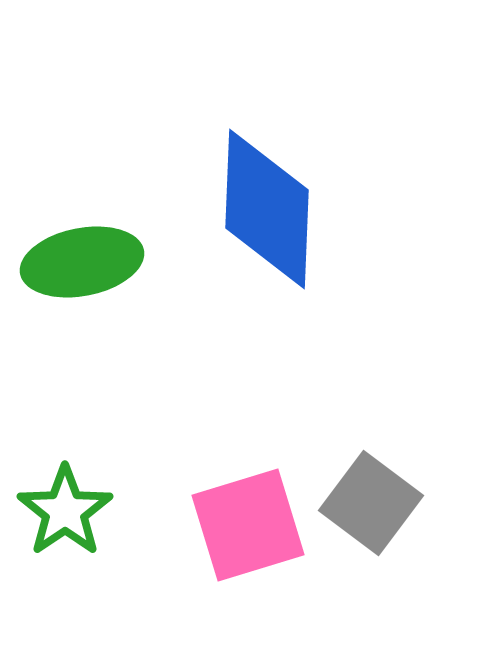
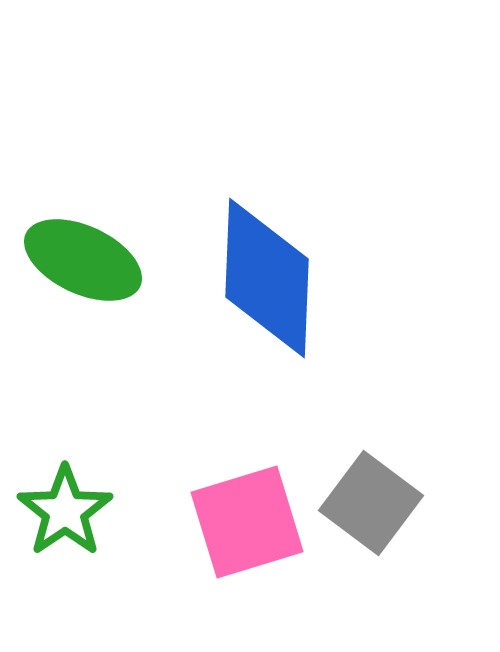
blue diamond: moved 69 px down
green ellipse: moved 1 px right, 2 px up; rotated 36 degrees clockwise
pink square: moved 1 px left, 3 px up
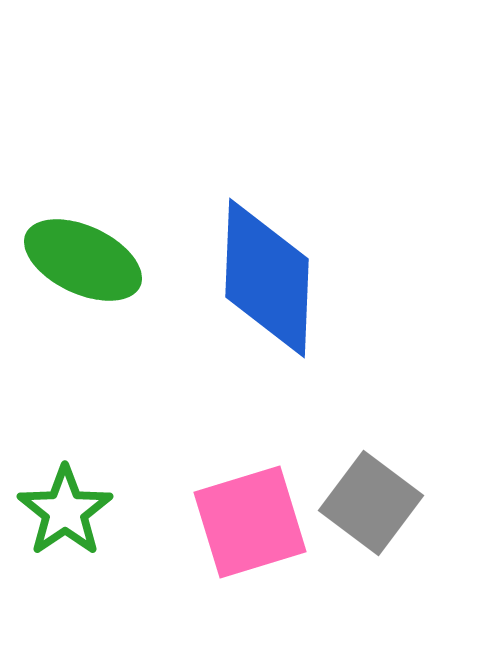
pink square: moved 3 px right
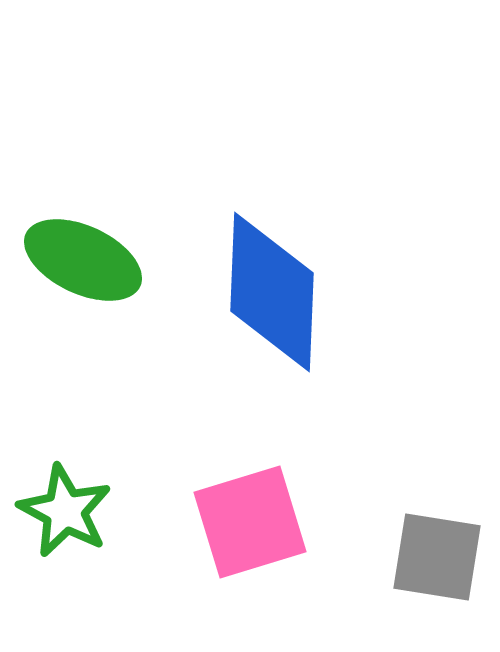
blue diamond: moved 5 px right, 14 px down
gray square: moved 66 px right, 54 px down; rotated 28 degrees counterclockwise
green star: rotated 10 degrees counterclockwise
